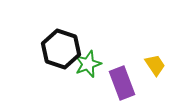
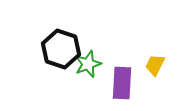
yellow trapezoid: rotated 120 degrees counterclockwise
purple rectangle: rotated 24 degrees clockwise
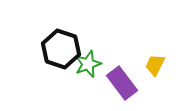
purple rectangle: rotated 40 degrees counterclockwise
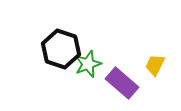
purple rectangle: rotated 12 degrees counterclockwise
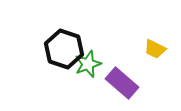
black hexagon: moved 3 px right
yellow trapezoid: moved 16 px up; rotated 90 degrees counterclockwise
